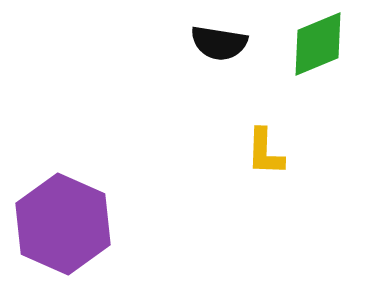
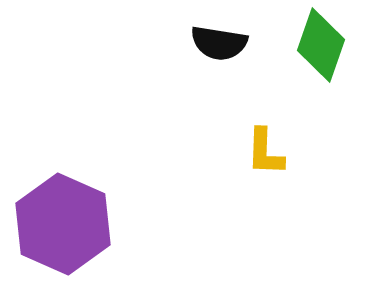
green diamond: moved 3 px right, 1 px down; rotated 48 degrees counterclockwise
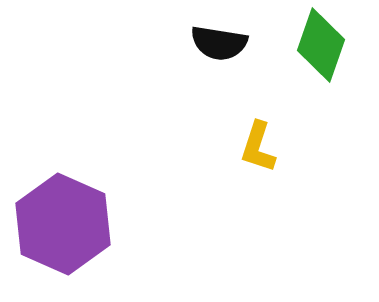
yellow L-shape: moved 7 px left, 5 px up; rotated 16 degrees clockwise
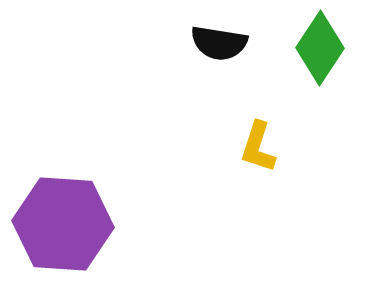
green diamond: moved 1 px left, 3 px down; rotated 14 degrees clockwise
purple hexagon: rotated 20 degrees counterclockwise
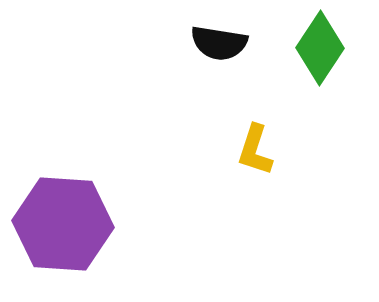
yellow L-shape: moved 3 px left, 3 px down
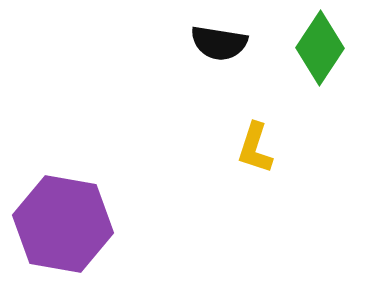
yellow L-shape: moved 2 px up
purple hexagon: rotated 6 degrees clockwise
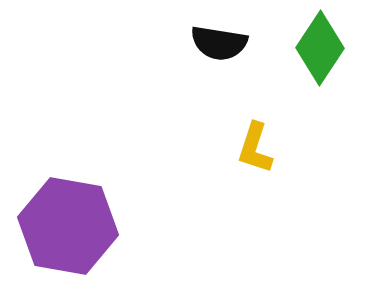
purple hexagon: moved 5 px right, 2 px down
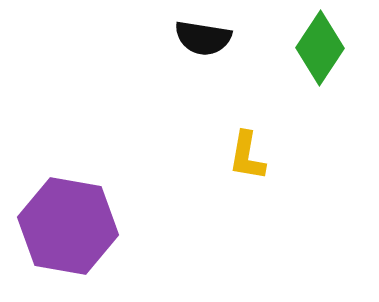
black semicircle: moved 16 px left, 5 px up
yellow L-shape: moved 8 px left, 8 px down; rotated 8 degrees counterclockwise
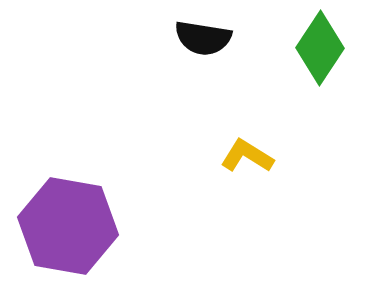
yellow L-shape: rotated 112 degrees clockwise
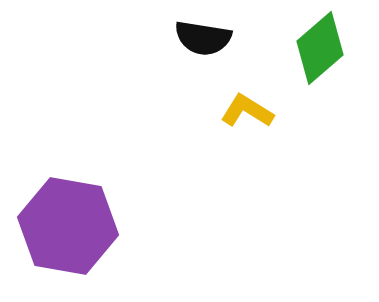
green diamond: rotated 16 degrees clockwise
yellow L-shape: moved 45 px up
